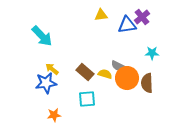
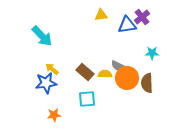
yellow semicircle: rotated 16 degrees counterclockwise
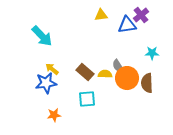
purple cross: moved 1 px left, 2 px up
gray semicircle: rotated 32 degrees clockwise
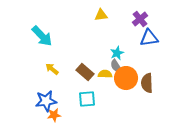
purple cross: moved 1 px left, 4 px down
blue triangle: moved 22 px right, 13 px down
cyan star: moved 35 px left; rotated 24 degrees counterclockwise
gray semicircle: moved 2 px left
orange circle: moved 1 px left
blue star: moved 18 px down
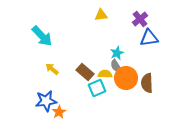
cyan square: moved 10 px right, 11 px up; rotated 18 degrees counterclockwise
orange star: moved 5 px right, 3 px up; rotated 24 degrees counterclockwise
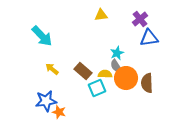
brown rectangle: moved 2 px left, 1 px up
orange star: rotated 24 degrees counterclockwise
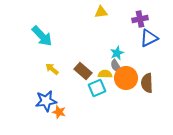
yellow triangle: moved 3 px up
purple cross: rotated 28 degrees clockwise
blue triangle: rotated 18 degrees counterclockwise
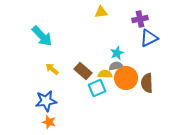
gray semicircle: rotated 112 degrees clockwise
orange star: moved 10 px left, 10 px down
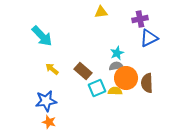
yellow semicircle: moved 10 px right, 17 px down
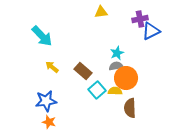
blue triangle: moved 2 px right, 7 px up
yellow arrow: moved 2 px up
brown semicircle: moved 17 px left, 25 px down
cyan square: moved 2 px down; rotated 18 degrees counterclockwise
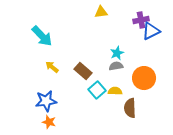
purple cross: moved 1 px right, 1 px down
orange circle: moved 18 px right
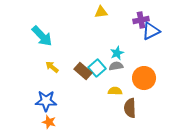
cyan square: moved 22 px up
blue star: rotated 10 degrees clockwise
